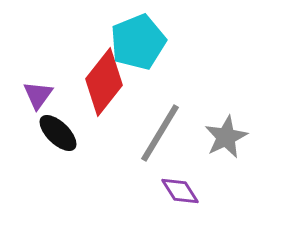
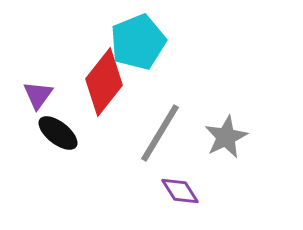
black ellipse: rotated 6 degrees counterclockwise
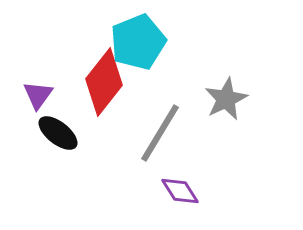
gray star: moved 38 px up
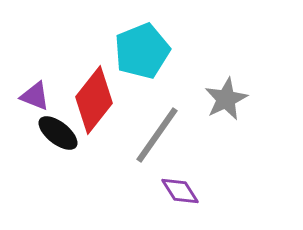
cyan pentagon: moved 4 px right, 9 px down
red diamond: moved 10 px left, 18 px down
purple triangle: moved 3 px left, 1 px down; rotated 44 degrees counterclockwise
gray line: moved 3 px left, 2 px down; rotated 4 degrees clockwise
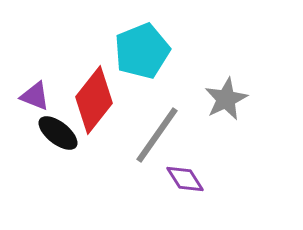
purple diamond: moved 5 px right, 12 px up
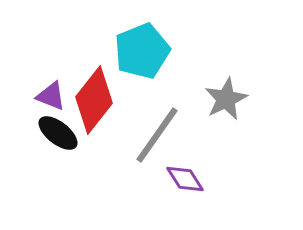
purple triangle: moved 16 px right
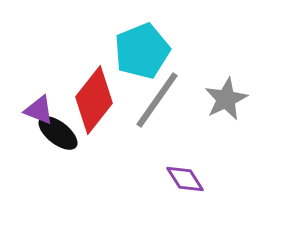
purple triangle: moved 12 px left, 14 px down
gray line: moved 35 px up
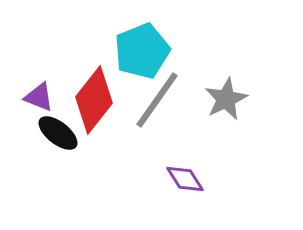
purple triangle: moved 13 px up
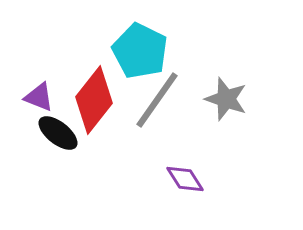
cyan pentagon: moved 2 px left; rotated 24 degrees counterclockwise
gray star: rotated 27 degrees counterclockwise
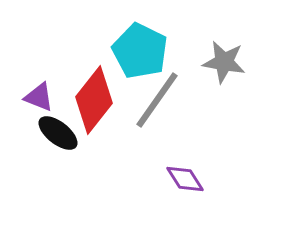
gray star: moved 2 px left, 37 px up; rotated 9 degrees counterclockwise
